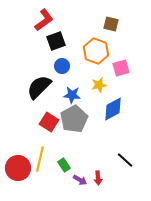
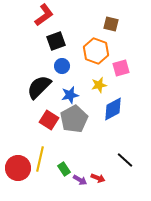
red L-shape: moved 5 px up
blue star: moved 2 px left; rotated 18 degrees counterclockwise
red square: moved 2 px up
green rectangle: moved 4 px down
red arrow: rotated 64 degrees counterclockwise
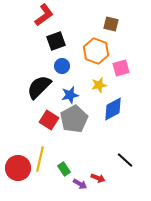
purple arrow: moved 4 px down
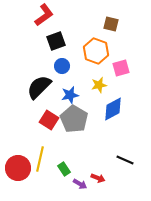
gray pentagon: rotated 12 degrees counterclockwise
black line: rotated 18 degrees counterclockwise
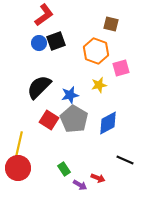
blue circle: moved 23 px left, 23 px up
blue diamond: moved 5 px left, 14 px down
yellow line: moved 21 px left, 15 px up
purple arrow: moved 1 px down
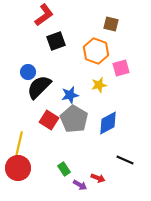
blue circle: moved 11 px left, 29 px down
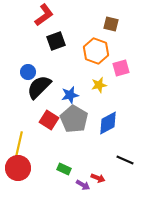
green rectangle: rotated 32 degrees counterclockwise
purple arrow: moved 3 px right
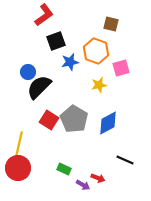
blue star: moved 33 px up
